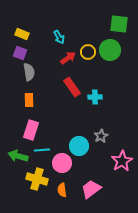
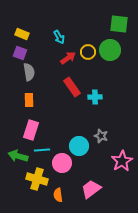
gray star: rotated 24 degrees counterclockwise
orange semicircle: moved 4 px left, 5 px down
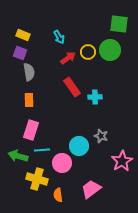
yellow rectangle: moved 1 px right, 1 px down
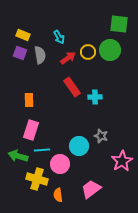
gray semicircle: moved 11 px right, 17 px up
pink circle: moved 2 px left, 1 px down
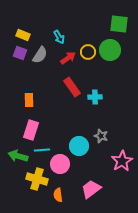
gray semicircle: rotated 42 degrees clockwise
